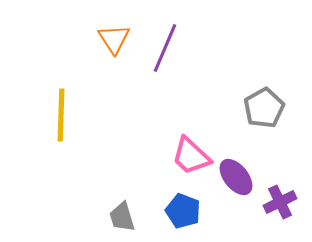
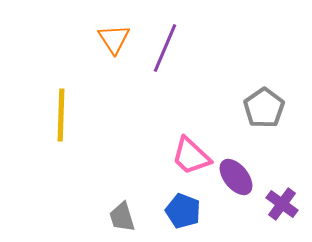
gray pentagon: rotated 6 degrees counterclockwise
purple cross: moved 2 px right, 2 px down; rotated 28 degrees counterclockwise
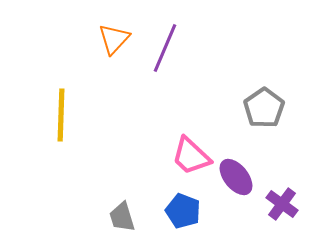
orange triangle: rotated 16 degrees clockwise
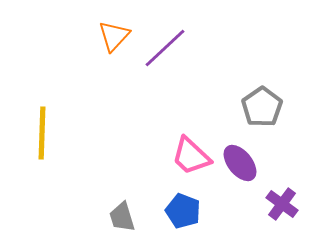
orange triangle: moved 3 px up
purple line: rotated 24 degrees clockwise
gray pentagon: moved 2 px left, 1 px up
yellow line: moved 19 px left, 18 px down
purple ellipse: moved 4 px right, 14 px up
